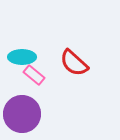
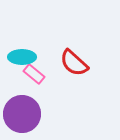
pink rectangle: moved 1 px up
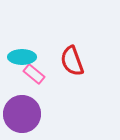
red semicircle: moved 2 px left, 2 px up; rotated 28 degrees clockwise
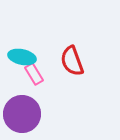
cyan ellipse: rotated 12 degrees clockwise
pink rectangle: rotated 20 degrees clockwise
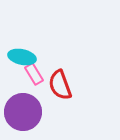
red semicircle: moved 12 px left, 24 px down
purple circle: moved 1 px right, 2 px up
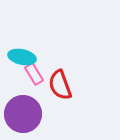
purple circle: moved 2 px down
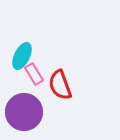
cyan ellipse: moved 1 px up; rotated 76 degrees counterclockwise
purple circle: moved 1 px right, 2 px up
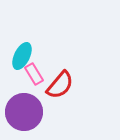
red semicircle: rotated 120 degrees counterclockwise
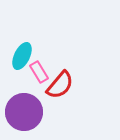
pink rectangle: moved 5 px right, 2 px up
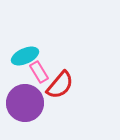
cyan ellipse: moved 3 px right; rotated 40 degrees clockwise
purple circle: moved 1 px right, 9 px up
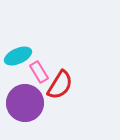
cyan ellipse: moved 7 px left
red semicircle: rotated 8 degrees counterclockwise
